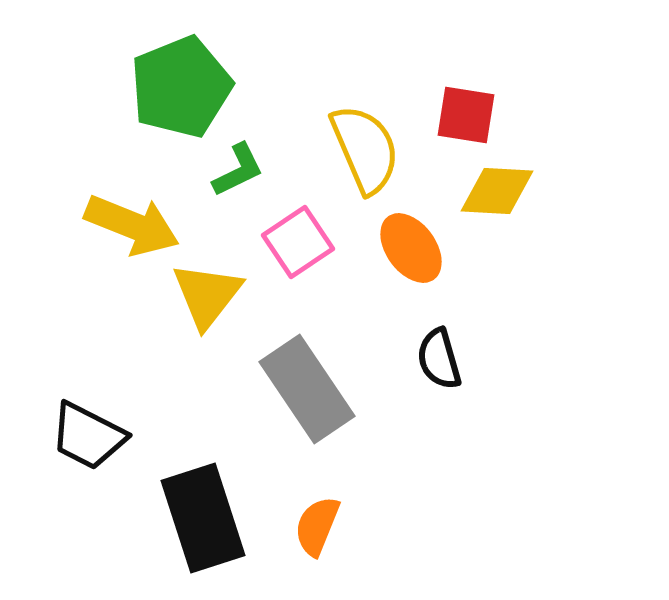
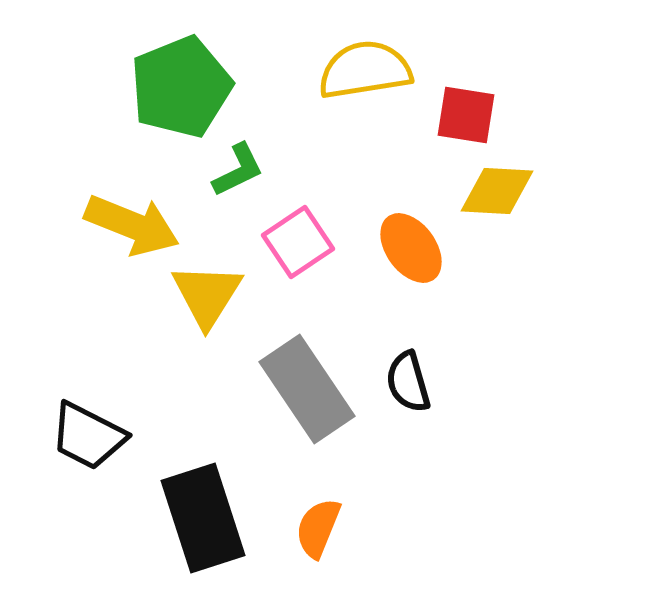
yellow semicircle: moved 79 px up; rotated 76 degrees counterclockwise
yellow triangle: rotated 6 degrees counterclockwise
black semicircle: moved 31 px left, 23 px down
orange semicircle: moved 1 px right, 2 px down
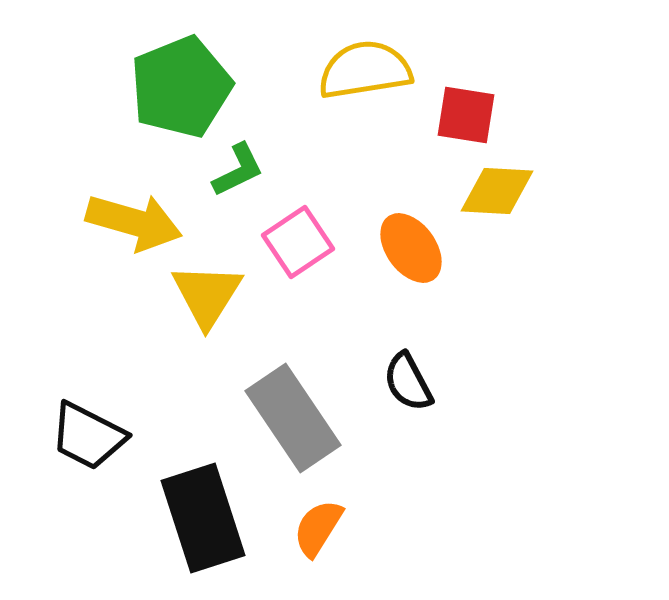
yellow arrow: moved 2 px right, 3 px up; rotated 6 degrees counterclockwise
black semicircle: rotated 12 degrees counterclockwise
gray rectangle: moved 14 px left, 29 px down
orange semicircle: rotated 10 degrees clockwise
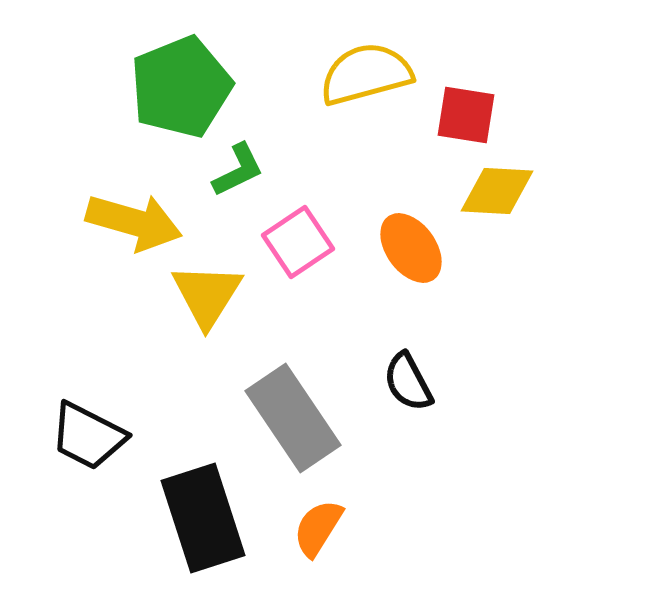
yellow semicircle: moved 1 px right, 4 px down; rotated 6 degrees counterclockwise
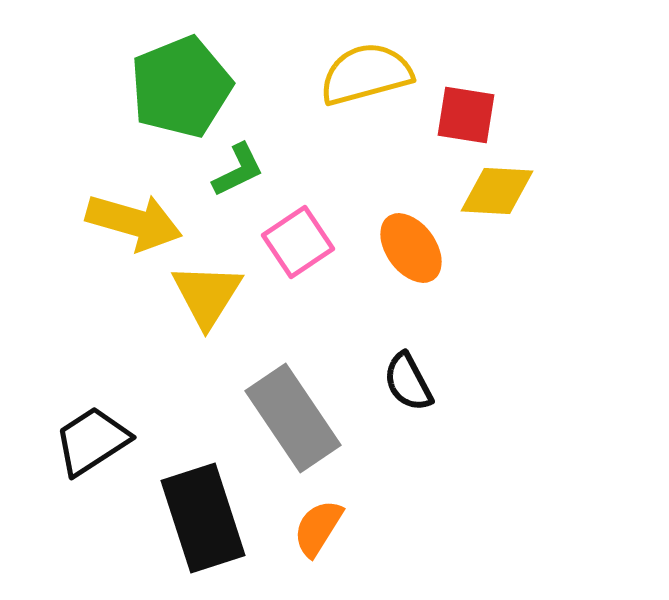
black trapezoid: moved 4 px right, 5 px down; rotated 120 degrees clockwise
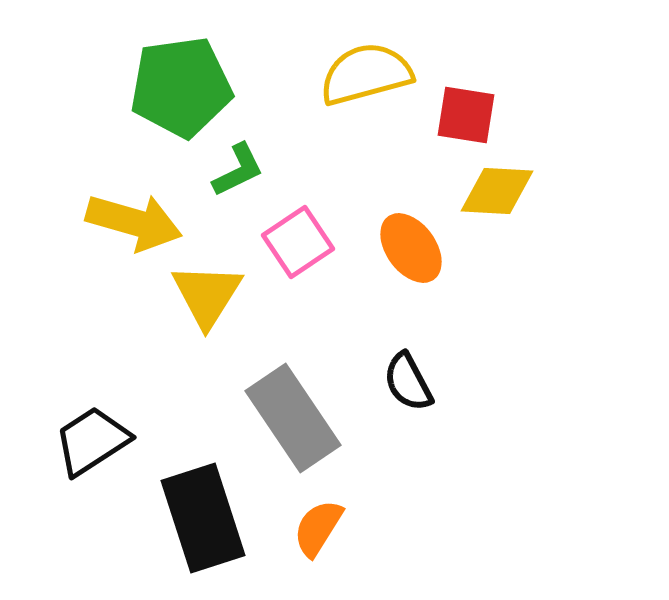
green pentagon: rotated 14 degrees clockwise
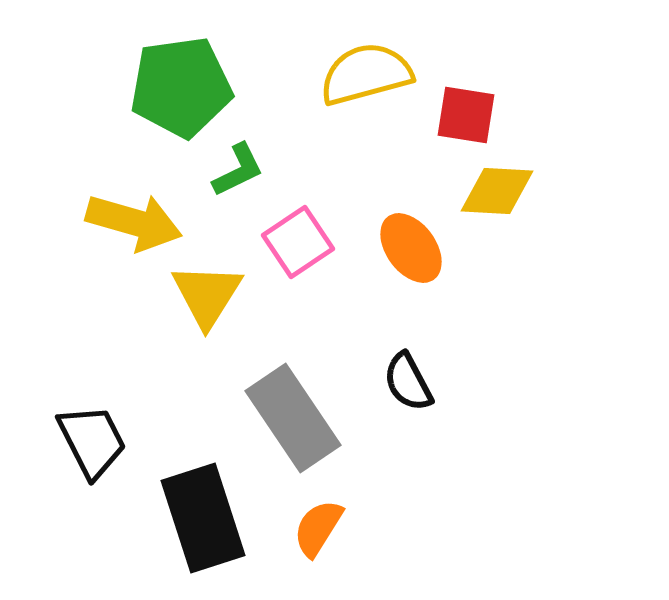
black trapezoid: rotated 96 degrees clockwise
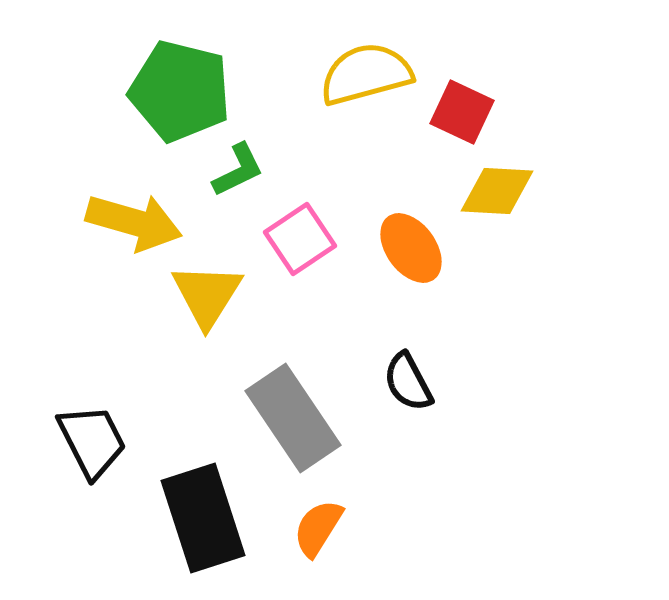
green pentagon: moved 1 px left, 4 px down; rotated 22 degrees clockwise
red square: moved 4 px left, 3 px up; rotated 16 degrees clockwise
pink square: moved 2 px right, 3 px up
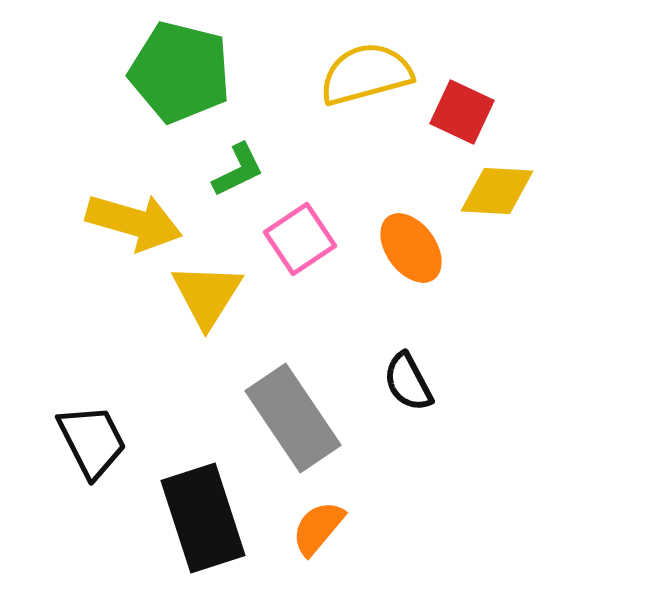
green pentagon: moved 19 px up
orange semicircle: rotated 8 degrees clockwise
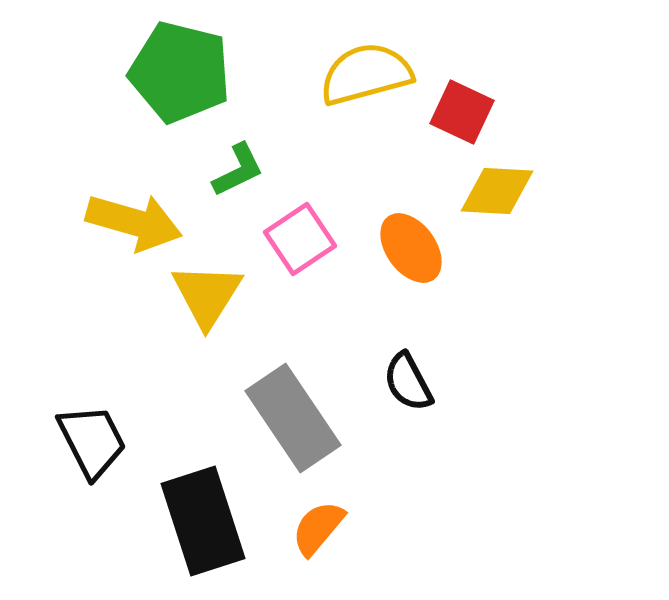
black rectangle: moved 3 px down
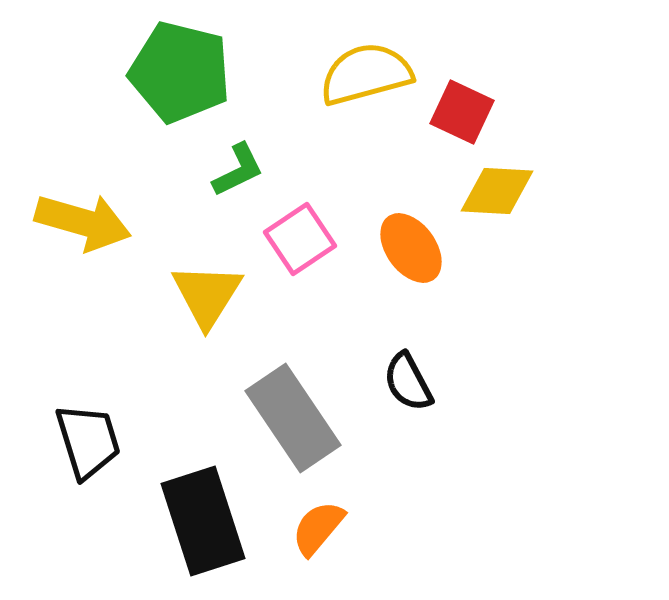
yellow arrow: moved 51 px left
black trapezoid: moved 4 px left; rotated 10 degrees clockwise
